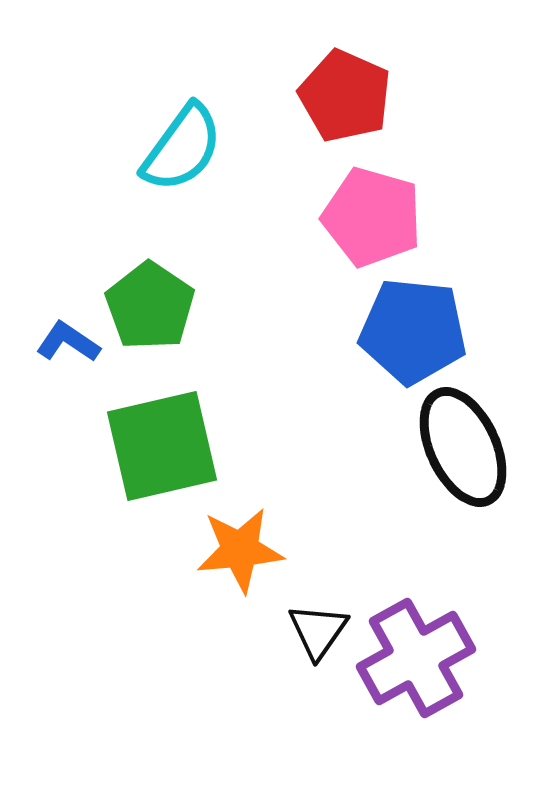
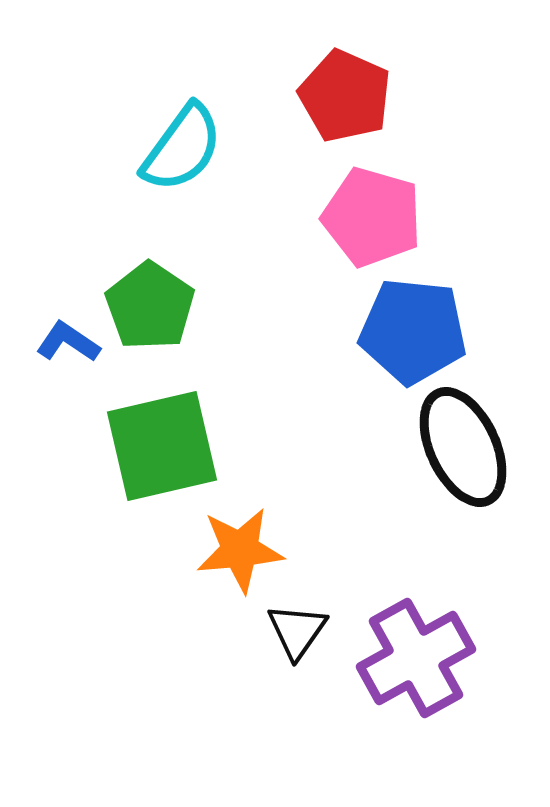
black triangle: moved 21 px left
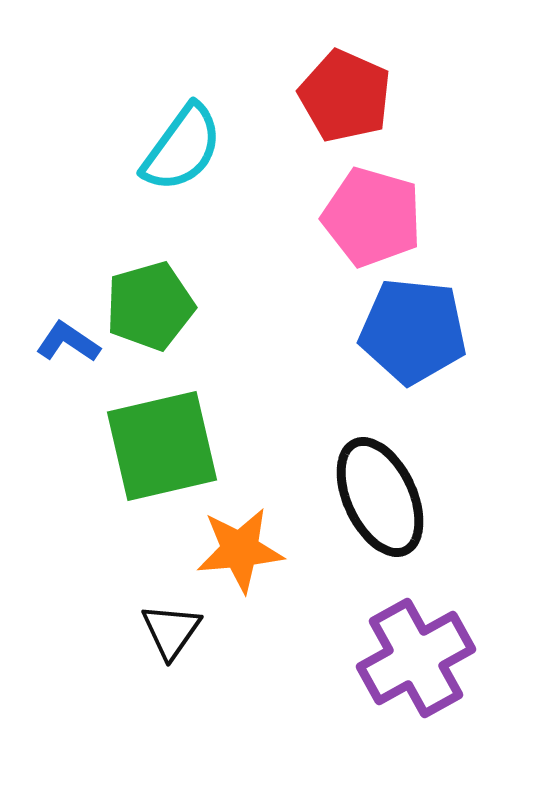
green pentagon: rotated 22 degrees clockwise
black ellipse: moved 83 px left, 50 px down
black triangle: moved 126 px left
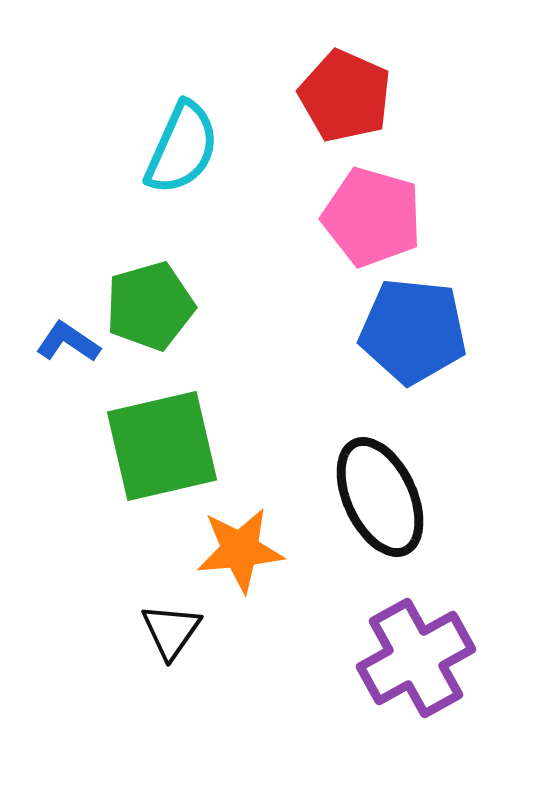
cyan semicircle: rotated 12 degrees counterclockwise
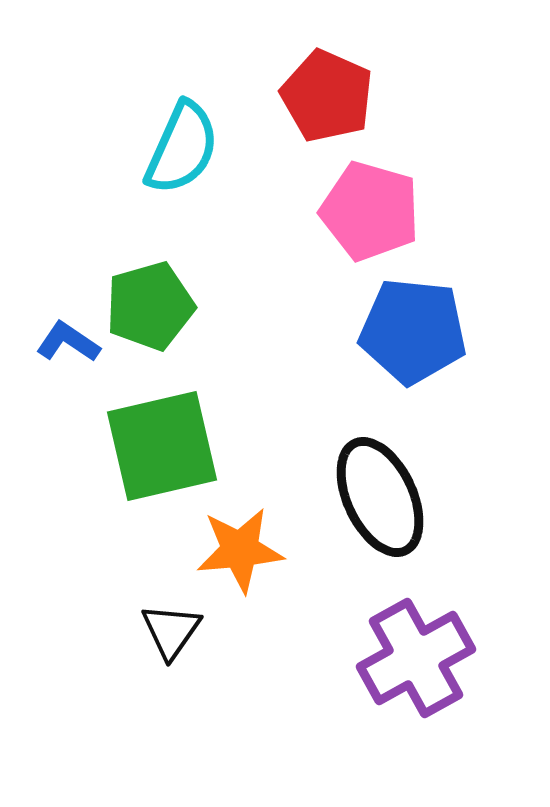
red pentagon: moved 18 px left
pink pentagon: moved 2 px left, 6 px up
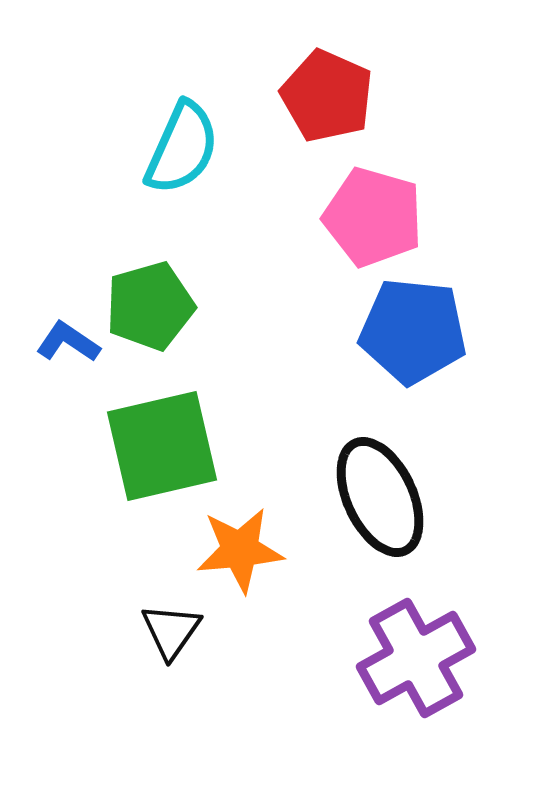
pink pentagon: moved 3 px right, 6 px down
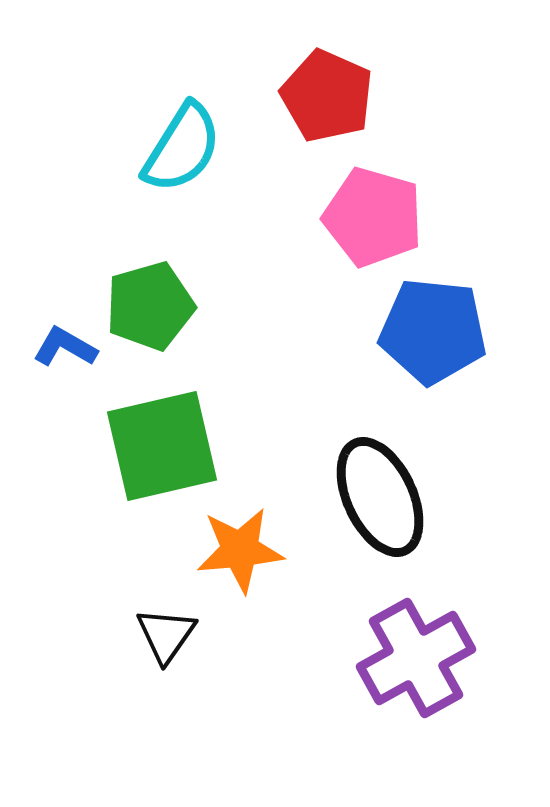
cyan semicircle: rotated 8 degrees clockwise
blue pentagon: moved 20 px right
blue L-shape: moved 3 px left, 5 px down; rotated 4 degrees counterclockwise
black triangle: moved 5 px left, 4 px down
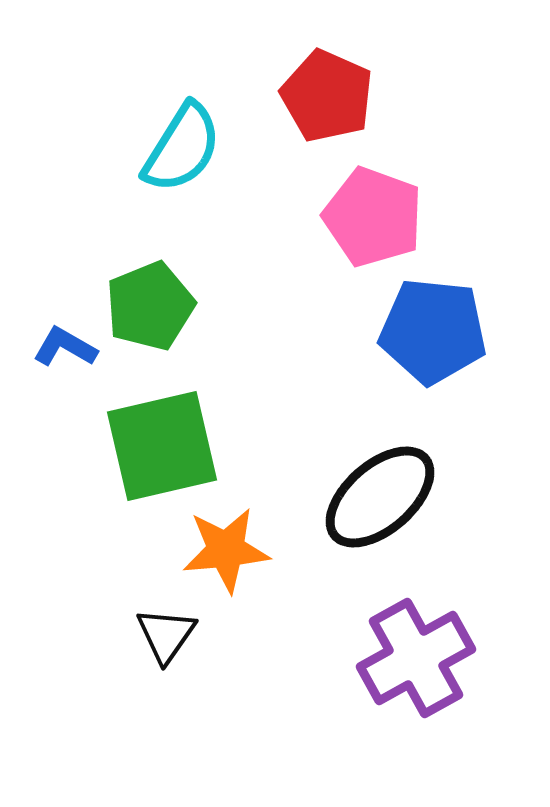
pink pentagon: rotated 4 degrees clockwise
green pentagon: rotated 6 degrees counterclockwise
black ellipse: rotated 74 degrees clockwise
orange star: moved 14 px left
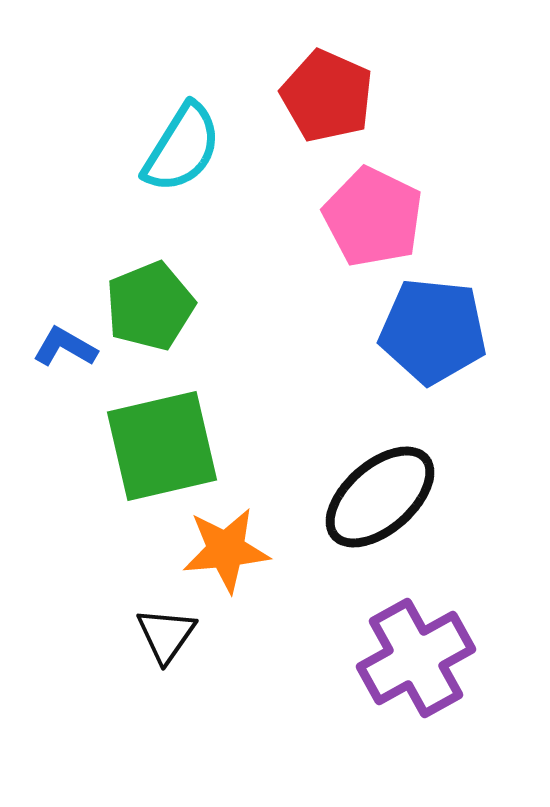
pink pentagon: rotated 6 degrees clockwise
